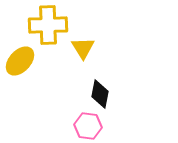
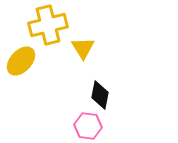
yellow cross: rotated 12 degrees counterclockwise
yellow ellipse: moved 1 px right
black diamond: moved 1 px down
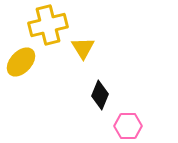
yellow ellipse: moved 1 px down
black diamond: rotated 12 degrees clockwise
pink hexagon: moved 40 px right; rotated 8 degrees counterclockwise
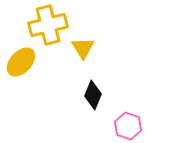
black diamond: moved 7 px left
pink hexagon: rotated 20 degrees clockwise
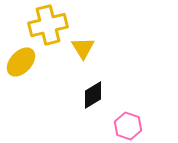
black diamond: rotated 36 degrees clockwise
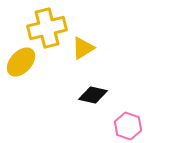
yellow cross: moved 1 px left, 3 px down
yellow triangle: rotated 30 degrees clockwise
black diamond: rotated 44 degrees clockwise
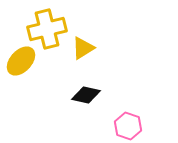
yellow cross: moved 1 px down
yellow ellipse: moved 1 px up
black diamond: moved 7 px left
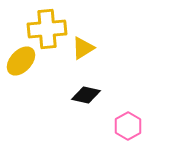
yellow cross: rotated 9 degrees clockwise
pink hexagon: rotated 12 degrees clockwise
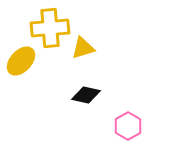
yellow cross: moved 3 px right, 1 px up
yellow triangle: rotated 15 degrees clockwise
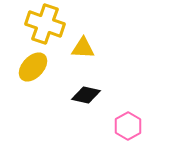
yellow cross: moved 5 px left, 4 px up; rotated 24 degrees clockwise
yellow triangle: rotated 20 degrees clockwise
yellow ellipse: moved 12 px right, 6 px down
